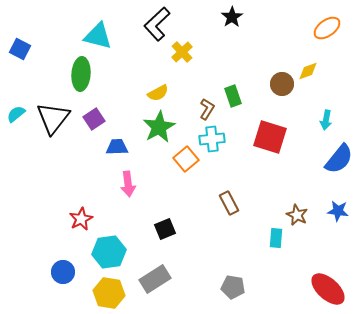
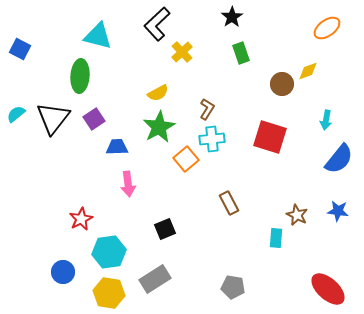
green ellipse: moved 1 px left, 2 px down
green rectangle: moved 8 px right, 43 px up
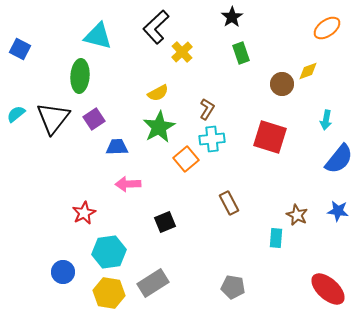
black L-shape: moved 1 px left, 3 px down
pink arrow: rotated 95 degrees clockwise
red star: moved 3 px right, 6 px up
black square: moved 7 px up
gray rectangle: moved 2 px left, 4 px down
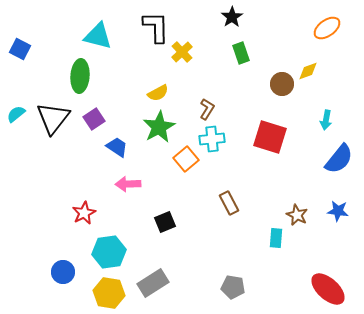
black L-shape: rotated 132 degrees clockwise
blue trapezoid: rotated 35 degrees clockwise
